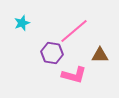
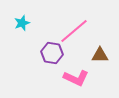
pink L-shape: moved 2 px right, 3 px down; rotated 10 degrees clockwise
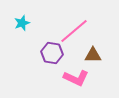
brown triangle: moved 7 px left
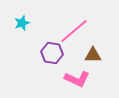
pink L-shape: moved 1 px right, 1 px down
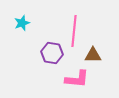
pink line: rotated 44 degrees counterclockwise
pink L-shape: rotated 20 degrees counterclockwise
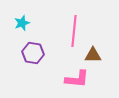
purple hexagon: moved 19 px left
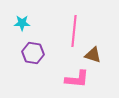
cyan star: rotated 21 degrees clockwise
brown triangle: rotated 18 degrees clockwise
